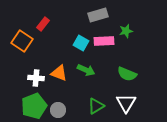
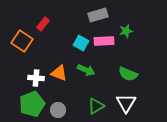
green semicircle: moved 1 px right
green pentagon: moved 2 px left, 2 px up
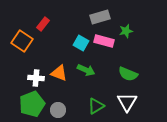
gray rectangle: moved 2 px right, 2 px down
pink rectangle: rotated 18 degrees clockwise
white triangle: moved 1 px right, 1 px up
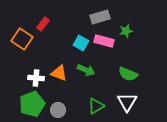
orange square: moved 2 px up
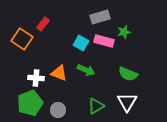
green star: moved 2 px left, 1 px down
green pentagon: moved 2 px left, 1 px up
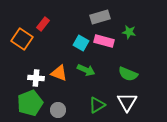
green star: moved 5 px right; rotated 24 degrees clockwise
green triangle: moved 1 px right, 1 px up
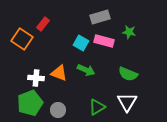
green triangle: moved 2 px down
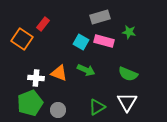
cyan square: moved 1 px up
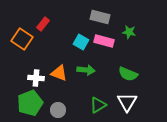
gray rectangle: rotated 30 degrees clockwise
green arrow: rotated 18 degrees counterclockwise
green triangle: moved 1 px right, 2 px up
